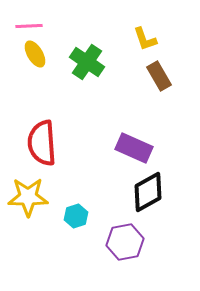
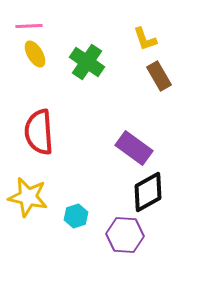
red semicircle: moved 3 px left, 11 px up
purple rectangle: rotated 12 degrees clockwise
yellow star: rotated 12 degrees clockwise
purple hexagon: moved 7 px up; rotated 15 degrees clockwise
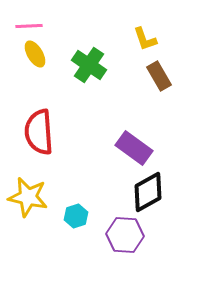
green cross: moved 2 px right, 3 px down
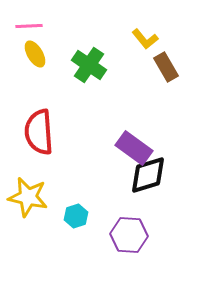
yellow L-shape: rotated 20 degrees counterclockwise
brown rectangle: moved 7 px right, 9 px up
black diamond: moved 17 px up; rotated 12 degrees clockwise
purple hexagon: moved 4 px right
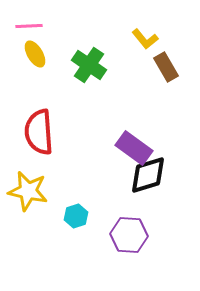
yellow star: moved 6 px up
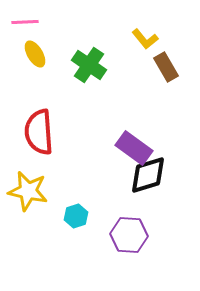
pink line: moved 4 px left, 4 px up
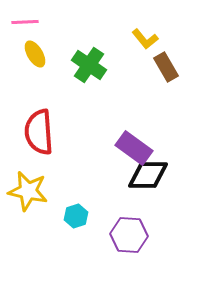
black diamond: rotated 18 degrees clockwise
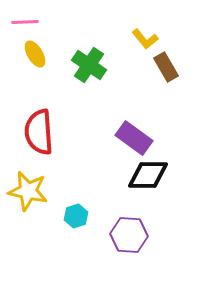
purple rectangle: moved 10 px up
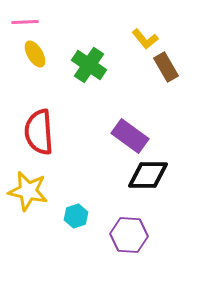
purple rectangle: moved 4 px left, 2 px up
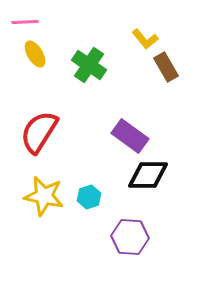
red semicircle: rotated 36 degrees clockwise
yellow star: moved 16 px right, 5 px down
cyan hexagon: moved 13 px right, 19 px up
purple hexagon: moved 1 px right, 2 px down
